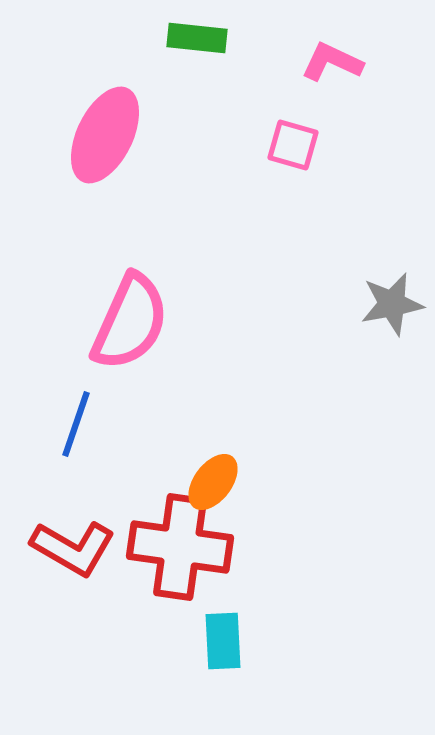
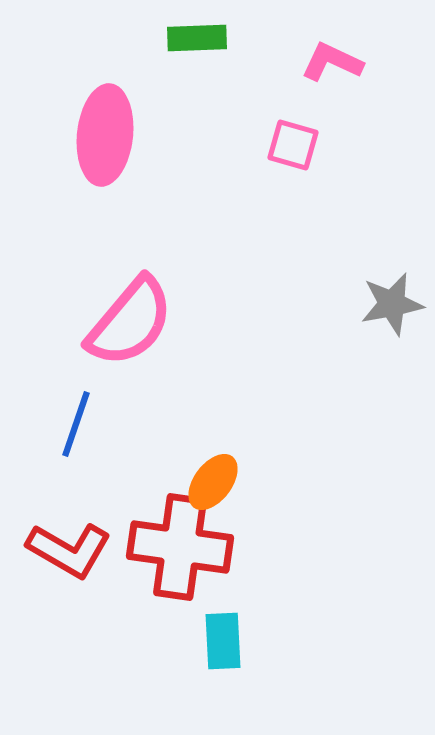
green rectangle: rotated 8 degrees counterclockwise
pink ellipse: rotated 20 degrees counterclockwise
pink semicircle: rotated 16 degrees clockwise
red L-shape: moved 4 px left, 2 px down
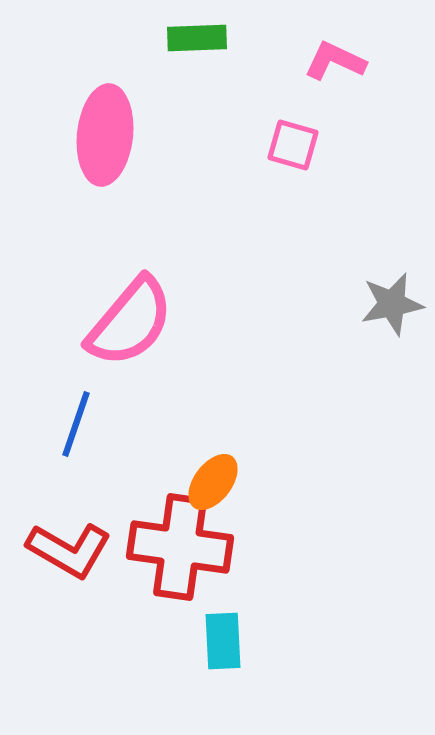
pink L-shape: moved 3 px right, 1 px up
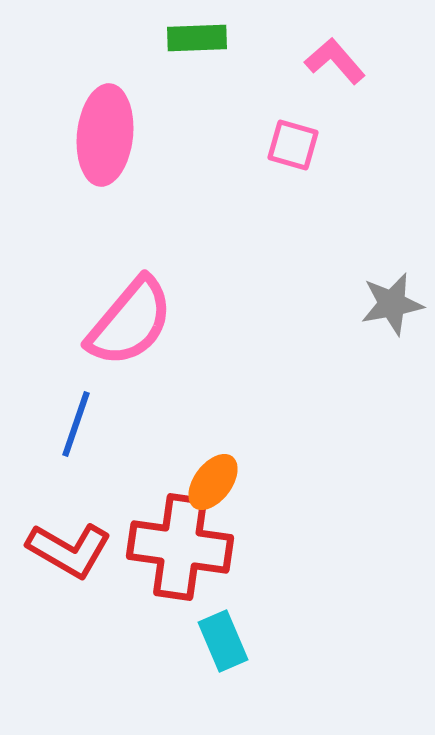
pink L-shape: rotated 24 degrees clockwise
cyan rectangle: rotated 20 degrees counterclockwise
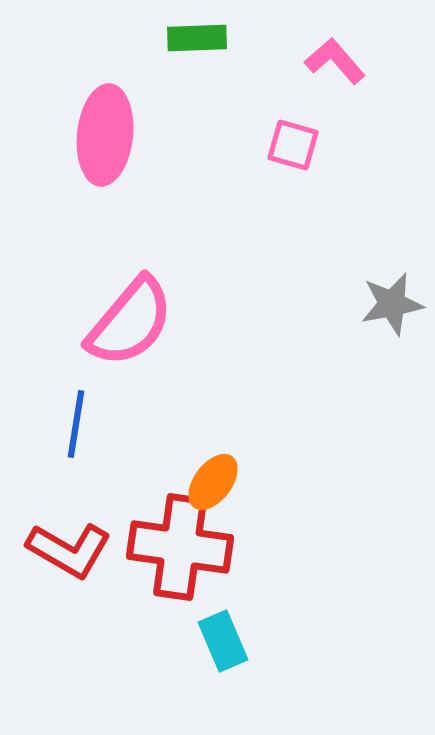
blue line: rotated 10 degrees counterclockwise
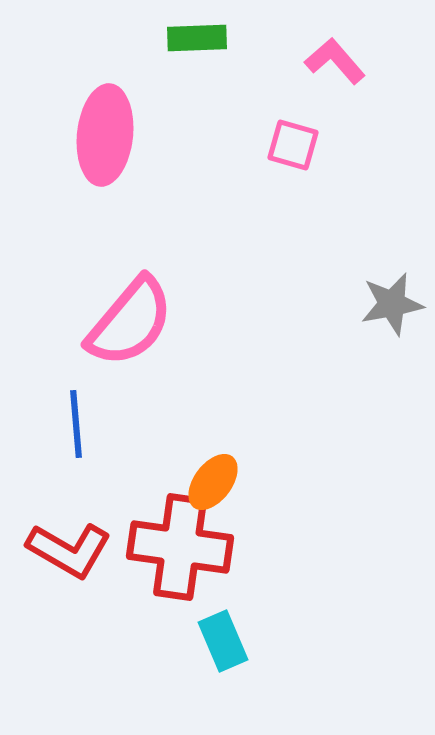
blue line: rotated 14 degrees counterclockwise
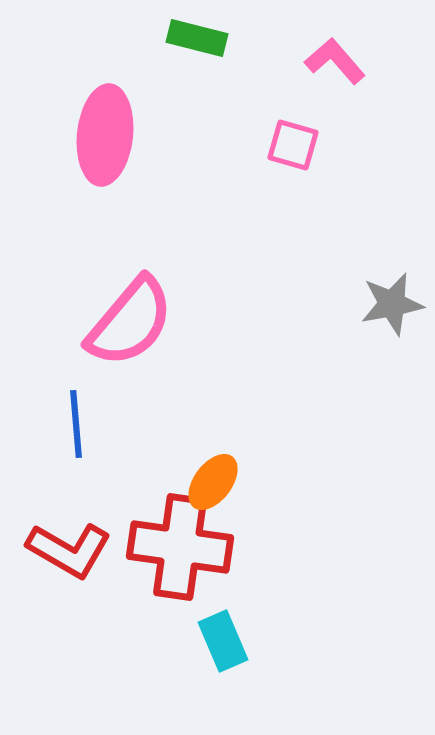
green rectangle: rotated 16 degrees clockwise
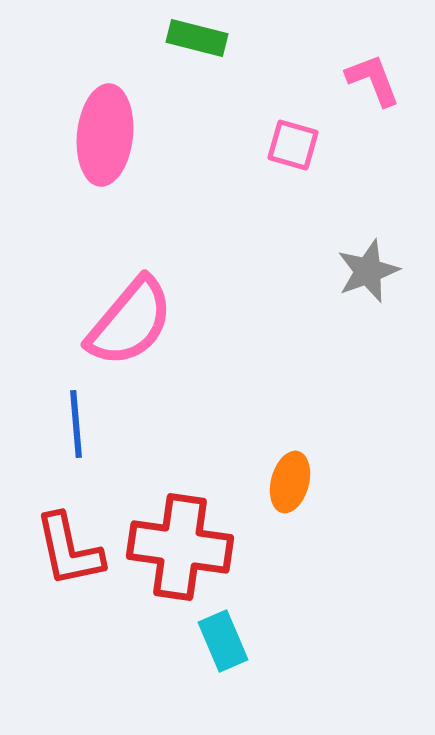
pink L-shape: moved 38 px right, 19 px down; rotated 20 degrees clockwise
gray star: moved 24 px left, 33 px up; rotated 10 degrees counterclockwise
orange ellipse: moved 77 px right; rotated 22 degrees counterclockwise
red L-shape: rotated 48 degrees clockwise
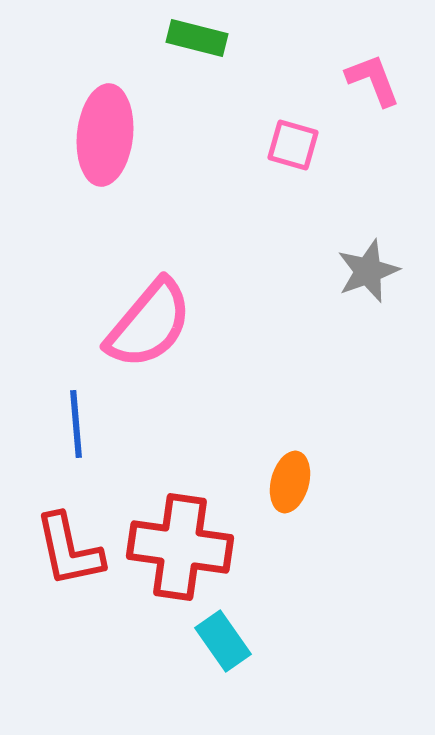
pink semicircle: moved 19 px right, 2 px down
cyan rectangle: rotated 12 degrees counterclockwise
